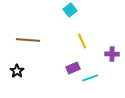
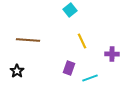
purple rectangle: moved 4 px left; rotated 48 degrees counterclockwise
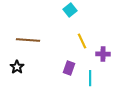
purple cross: moved 9 px left
black star: moved 4 px up
cyan line: rotated 70 degrees counterclockwise
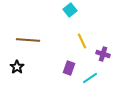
purple cross: rotated 16 degrees clockwise
cyan line: rotated 56 degrees clockwise
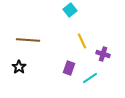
black star: moved 2 px right
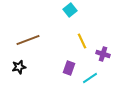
brown line: rotated 25 degrees counterclockwise
black star: rotated 24 degrees clockwise
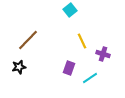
brown line: rotated 25 degrees counterclockwise
